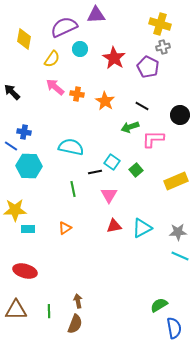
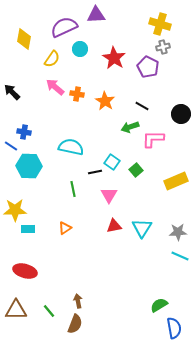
black circle at (180, 115): moved 1 px right, 1 px up
cyan triangle at (142, 228): rotated 30 degrees counterclockwise
green line at (49, 311): rotated 40 degrees counterclockwise
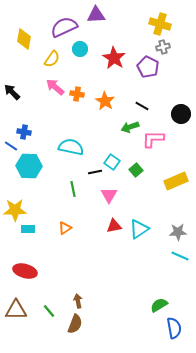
cyan triangle at (142, 228): moved 3 px left, 1 px down; rotated 25 degrees clockwise
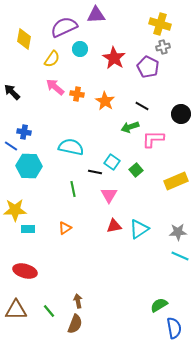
black line at (95, 172): rotated 24 degrees clockwise
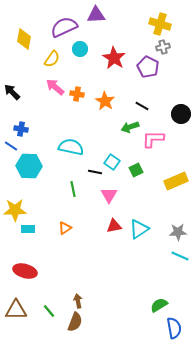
blue cross at (24, 132): moved 3 px left, 3 px up
green square at (136, 170): rotated 16 degrees clockwise
brown semicircle at (75, 324): moved 2 px up
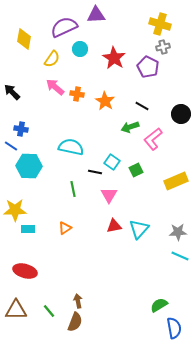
pink L-shape at (153, 139): rotated 40 degrees counterclockwise
cyan triangle at (139, 229): rotated 15 degrees counterclockwise
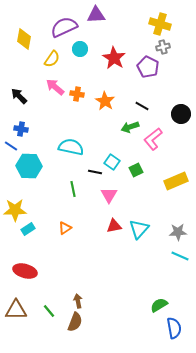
black arrow at (12, 92): moved 7 px right, 4 px down
cyan rectangle at (28, 229): rotated 32 degrees counterclockwise
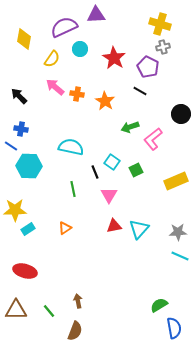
black line at (142, 106): moved 2 px left, 15 px up
black line at (95, 172): rotated 56 degrees clockwise
brown semicircle at (75, 322): moved 9 px down
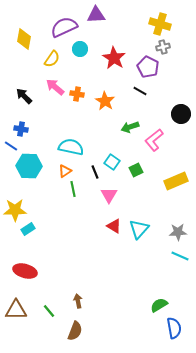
black arrow at (19, 96): moved 5 px right
pink L-shape at (153, 139): moved 1 px right, 1 px down
red triangle at (114, 226): rotated 42 degrees clockwise
orange triangle at (65, 228): moved 57 px up
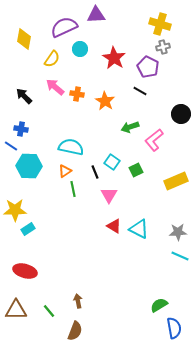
cyan triangle at (139, 229): rotated 45 degrees counterclockwise
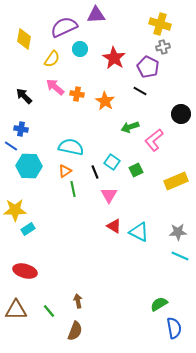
cyan triangle at (139, 229): moved 3 px down
green semicircle at (159, 305): moved 1 px up
